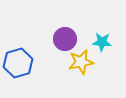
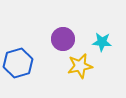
purple circle: moved 2 px left
yellow star: moved 1 px left, 4 px down
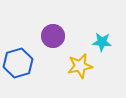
purple circle: moved 10 px left, 3 px up
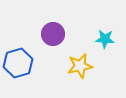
purple circle: moved 2 px up
cyan star: moved 3 px right, 3 px up
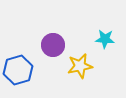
purple circle: moved 11 px down
blue hexagon: moved 7 px down
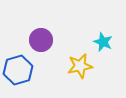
cyan star: moved 2 px left, 3 px down; rotated 18 degrees clockwise
purple circle: moved 12 px left, 5 px up
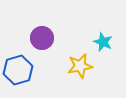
purple circle: moved 1 px right, 2 px up
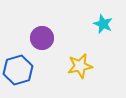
cyan star: moved 18 px up
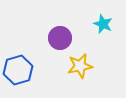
purple circle: moved 18 px right
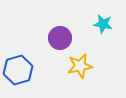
cyan star: rotated 12 degrees counterclockwise
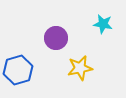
purple circle: moved 4 px left
yellow star: moved 2 px down
